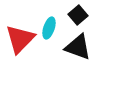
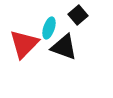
red triangle: moved 4 px right, 5 px down
black triangle: moved 14 px left
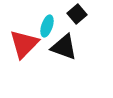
black square: moved 1 px left, 1 px up
cyan ellipse: moved 2 px left, 2 px up
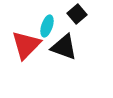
red triangle: moved 2 px right, 1 px down
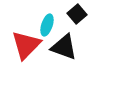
cyan ellipse: moved 1 px up
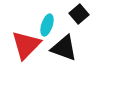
black square: moved 2 px right
black triangle: moved 1 px down
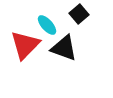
cyan ellipse: rotated 60 degrees counterclockwise
red triangle: moved 1 px left
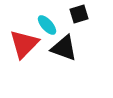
black square: rotated 24 degrees clockwise
red triangle: moved 1 px left, 1 px up
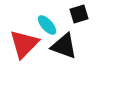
black triangle: moved 2 px up
